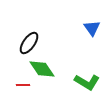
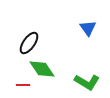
blue triangle: moved 4 px left
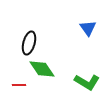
black ellipse: rotated 20 degrees counterclockwise
red line: moved 4 px left
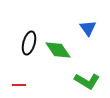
green diamond: moved 16 px right, 19 px up
green L-shape: moved 1 px up
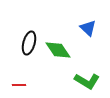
blue triangle: rotated 12 degrees counterclockwise
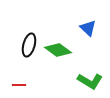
black ellipse: moved 2 px down
green diamond: rotated 20 degrees counterclockwise
green L-shape: moved 3 px right
